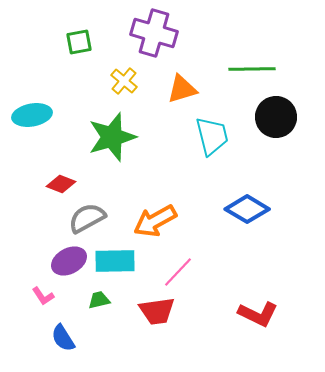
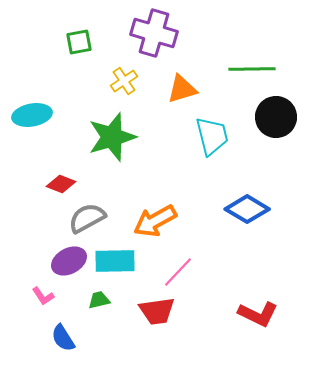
yellow cross: rotated 16 degrees clockwise
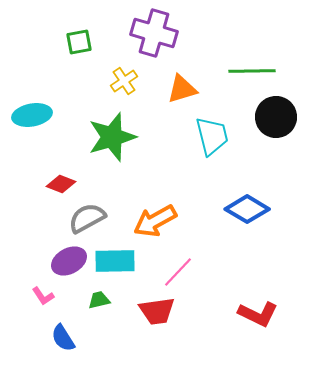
green line: moved 2 px down
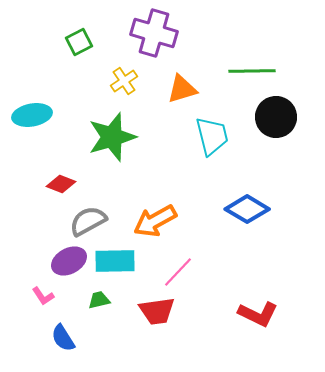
green square: rotated 16 degrees counterclockwise
gray semicircle: moved 1 px right, 3 px down
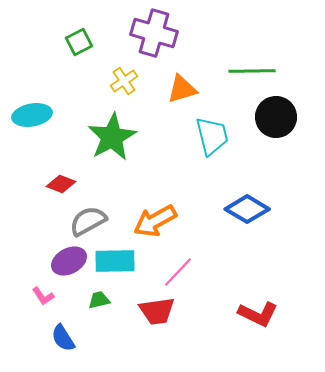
green star: rotated 12 degrees counterclockwise
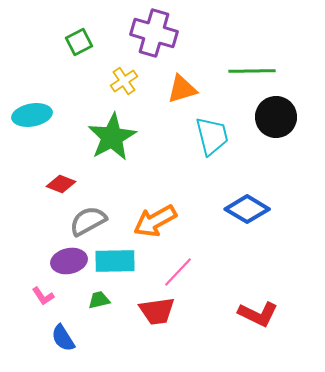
purple ellipse: rotated 16 degrees clockwise
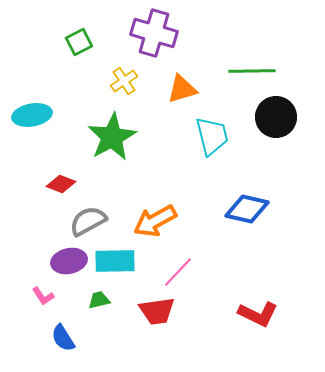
blue diamond: rotated 18 degrees counterclockwise
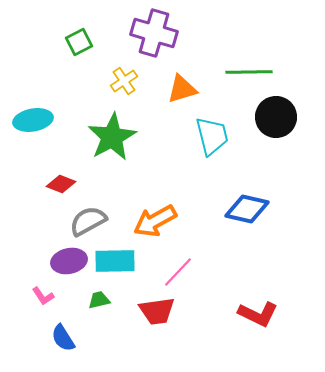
green line: moved 3 px left, 1 px down
cyan ellipse: moved 1 px right, 5 px down
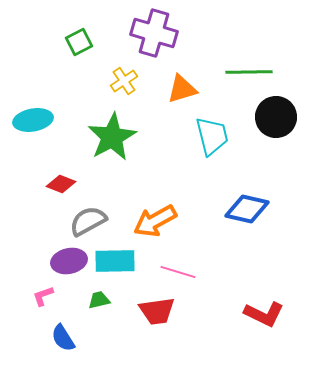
pink line: rotated 64 degrees clockwise
pink L-shape: rotated 105 degrees clockwise
red L-shape: moved 6 px right
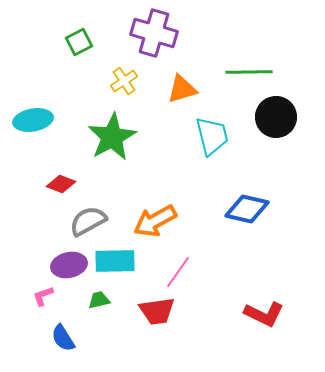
purple ellipse: moved 4 px down
pink line: rotated 72 degrees counterclockwise
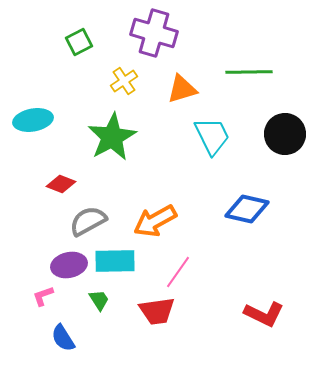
black circle: moved 9 px right, 17 px down
cyan trapezoid: rotated 12 degrees counterclockwise
green trapezoid: rotated 70 degrees clockwise
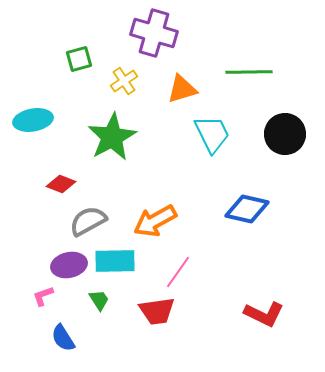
green square: moved 17 px down; rotated 12 degrees clockwise
cyan trapezoid: moved 2 px up
